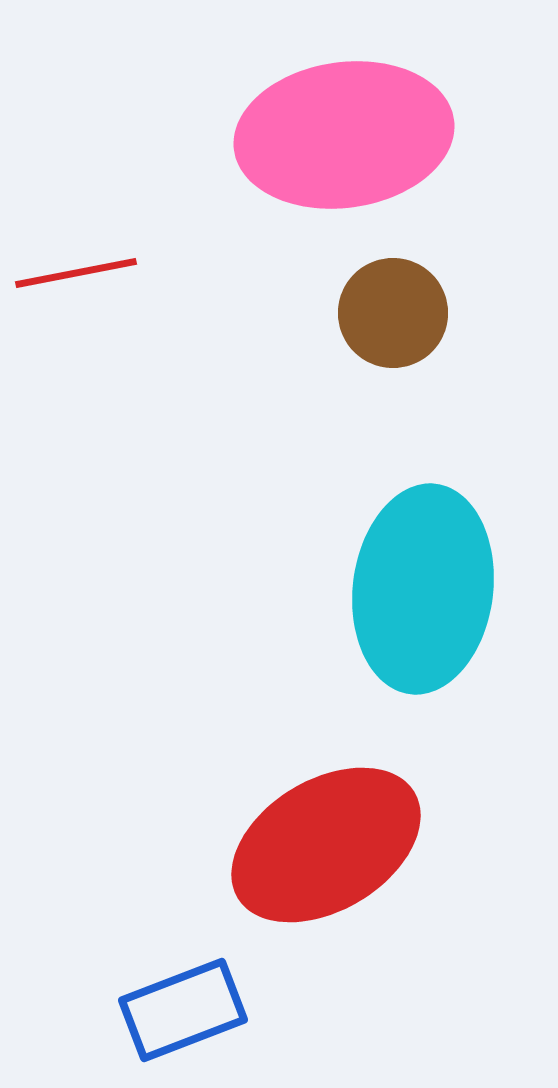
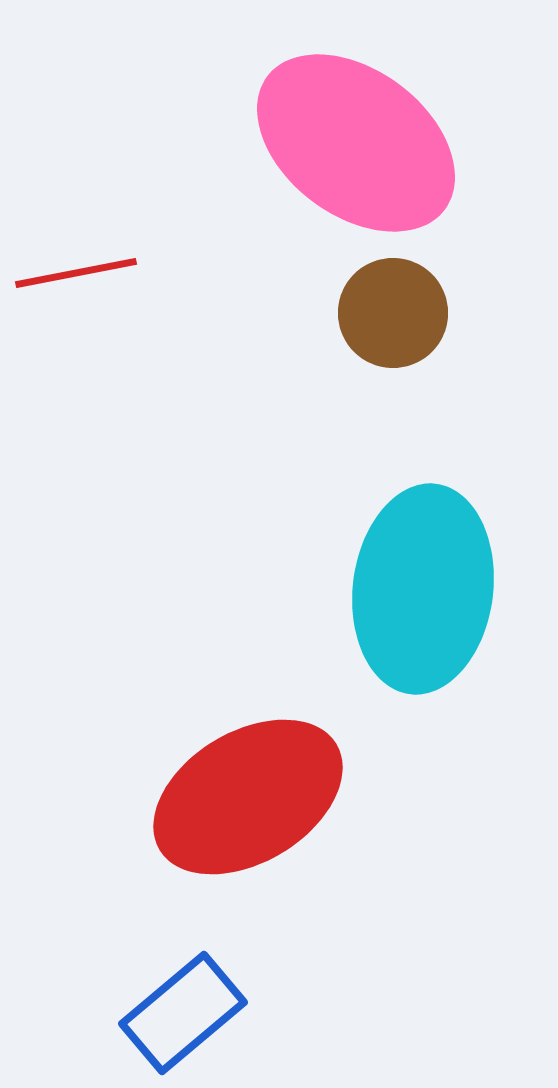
pink ellipse: moved 12 px right, 8 px down; rotated 45 degrees clockwise
red ellipse: moved 78 px left, 48 px up
blue rectangle: moved 3 px down; rotated 19 degrees counterclockwise
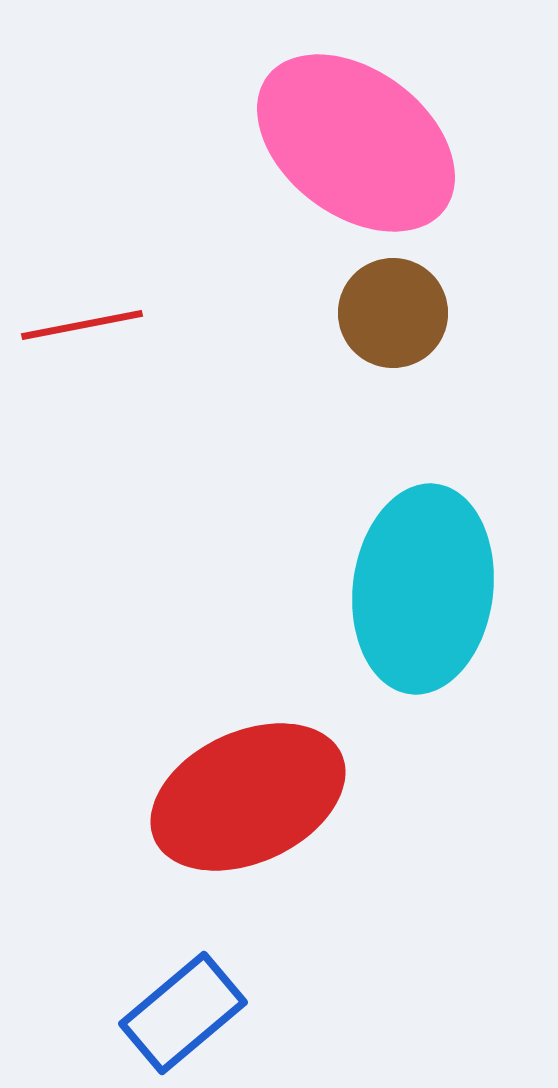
red line: moved 6 px right, 52 px down
red ellipse: rotated 6 degrees clockwise
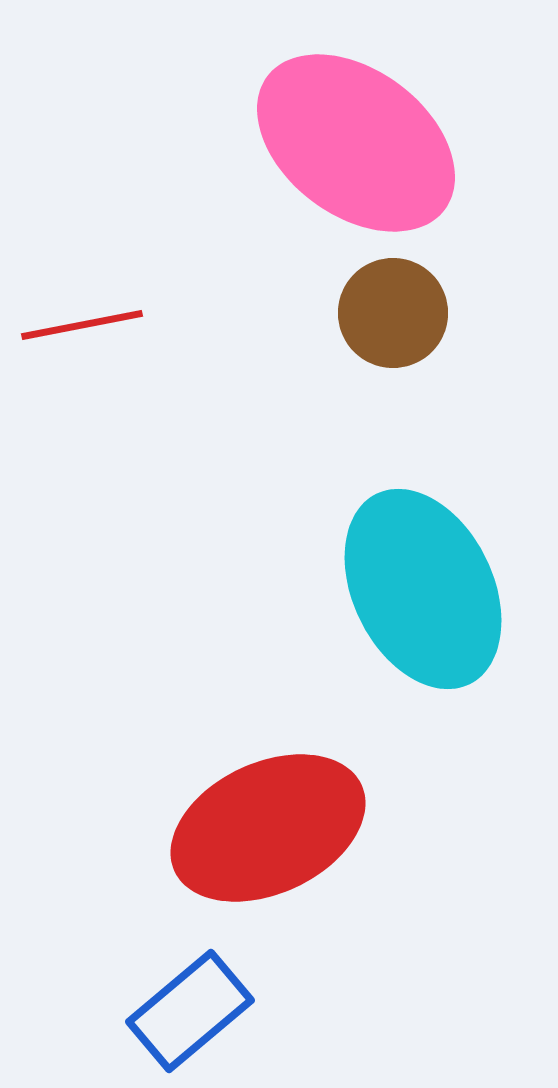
cyan ellipse: rotated 33 degrees counterclockwise
red ellipse: moved 20 px right, 31 px down
blue rectangle: moved 7 px right, 2 px up
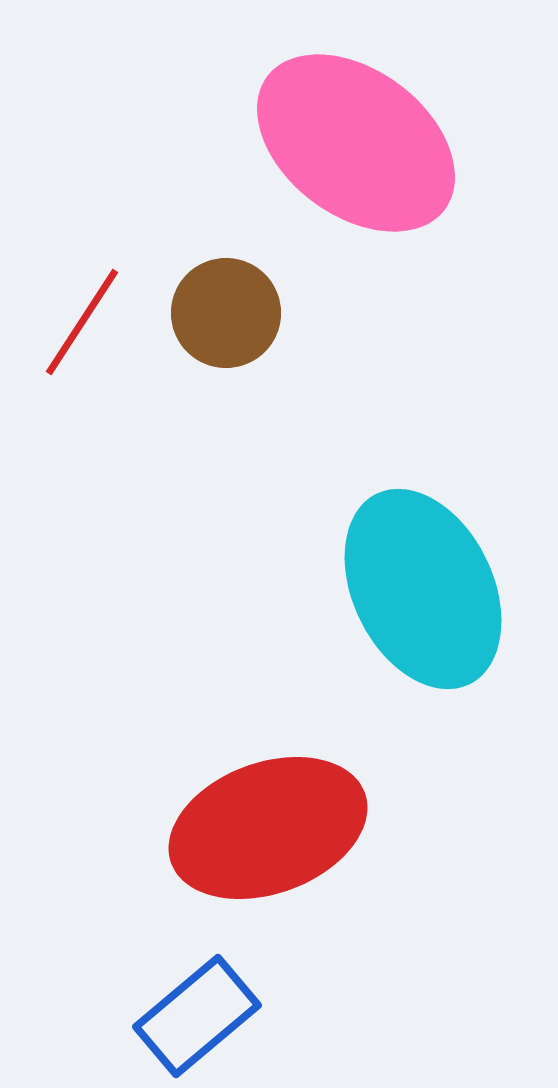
brown circle: moved 167 px left
red line: moved 3 px up; rotated 46 degrees counterclockwise
red ellipse: rotated 5 degrees clockwise
blue rectangle: moved 7 px right, 5 px down
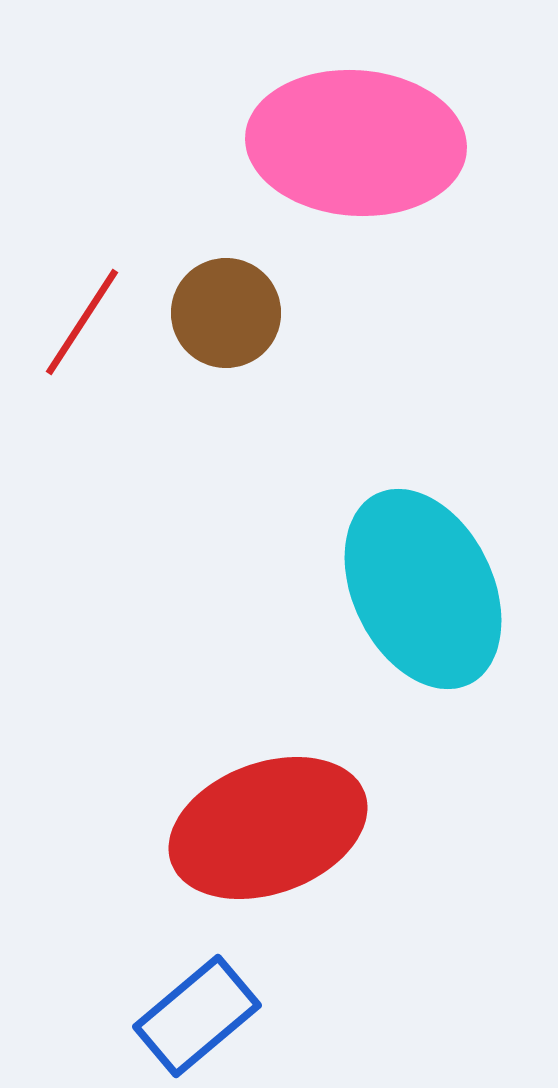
pink ellipse: rotated 33 degrees counterclockwise
